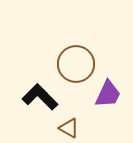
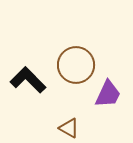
brown circle: moved 1 px down
black L-shape: moved 12 px left, 17 px up
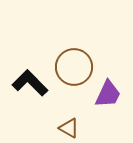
brown circle: moved 2 px left, 2 px down
black L-shape: moved 2 px right, 3 px down
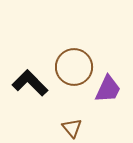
purple trapezoid: moved 5 px up
brown triangle: moved 3 px right; rotated 20 degrees clockwise
